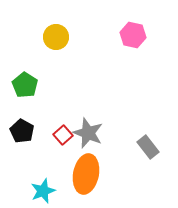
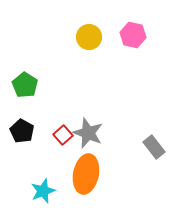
yellow circle: moved 33 px right
gray rectangle: moved 6 px right
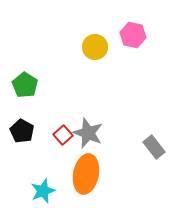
yellow circle: moved 6 px right, 10 px down
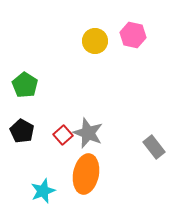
yellow circle: moved 6 px up
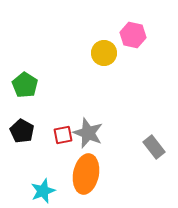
yellow circle: moved 9 px right, 12 px down
red square: rotated 30 degrees clockwise
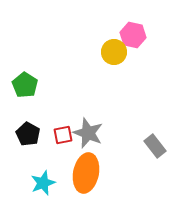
yellow circle: moved 10 px right, 1 px up
black pentagon: moved 6 px right, 3 px down
gray rectangle: moved 1 px right, 1 px up
orange ellipse: moved 1 px up
cyan star: moved 8 px up
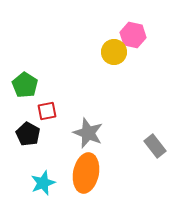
red square: moved 16 px left, 24 px up
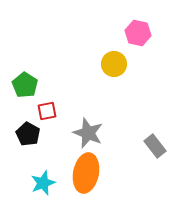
pink hexagon: moved 5 px right, 2 px up
yellow circle: moved 12 px down
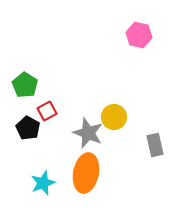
pink hexagon: moved 1 px right, 2 px down
yellow circle: moved 53 px down
red square: rotated 18 degrees counterclockwise
black pentagon: moved 6 px up
gray rectangle: moved 1 px up; rotated 25 degrees clockwise
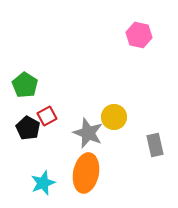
red square: moved 5 px down
